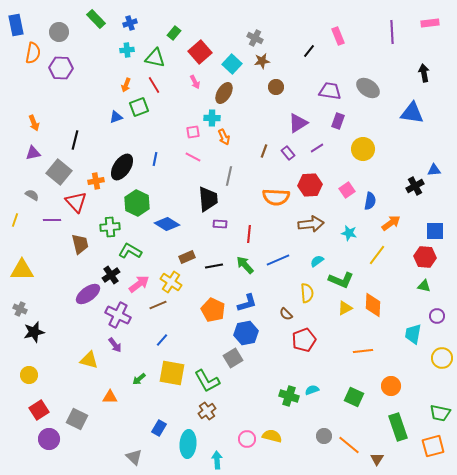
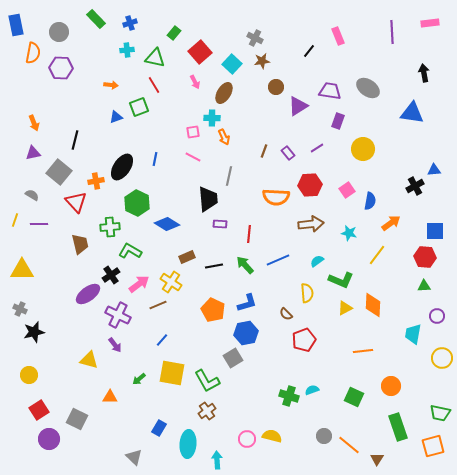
orange arrow at (126, 85): moved 15 px left; rotated 104 degrees counterclockwise
purple triangle at (298, 123): moved 17 px up
purple line at (52, 220): moved 13 px left, 4 px down
green triangle at (424, 286): rotated 16 degrees counterclockwise
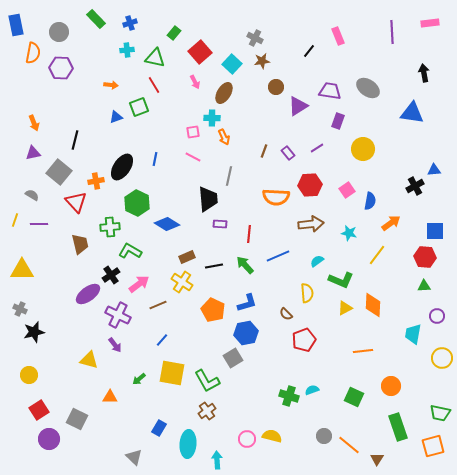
blue line at (278, 260): moved 4 px up
yellow cross at (171, 282): moved 11 px right
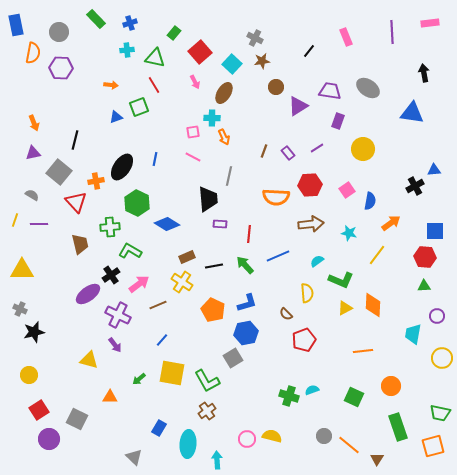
pink rectangle at (338, 36): moved 8 px right, 1 px down
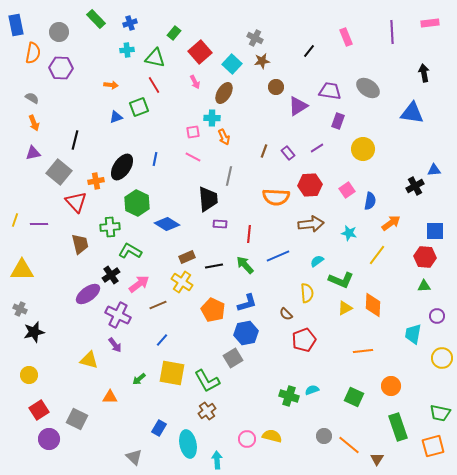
gray semicircle at (32, 195): moved 97 px up
cyan ellipse at (188, 444): rotated 16 degrees counterclockwise
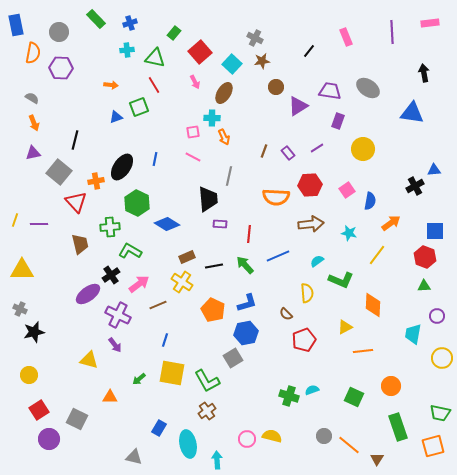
red hexagon at (425, 257): rotated 15 degrees clockwise
yellow triangle at (345, 308): moved 19 px down
blue line at (162, 340): moved 3 px right; rotated 24 degrees counterclockwise
gray triangle at (134, 457): rotated 30 degrees counterclockwise
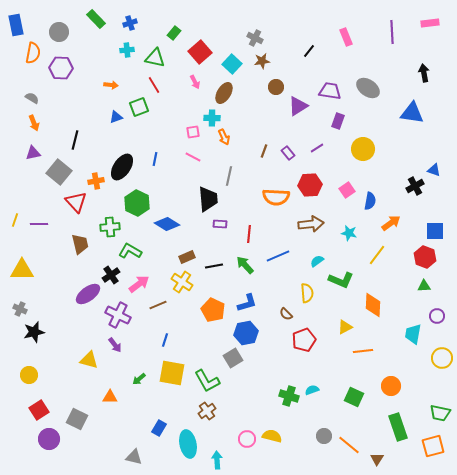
blue triangle at (434, 170): rotated 24 degrees clockwise
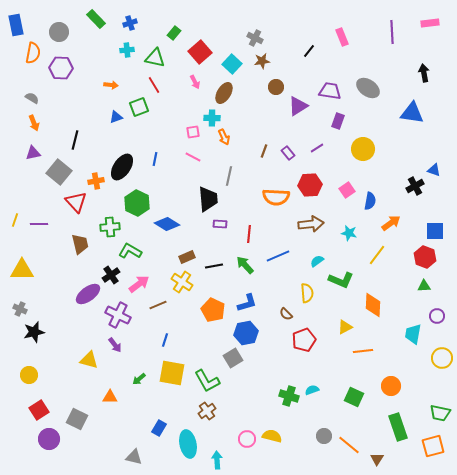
pink rectangle at (346, 37): moved 4 px left
